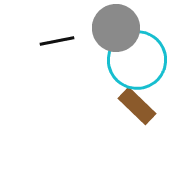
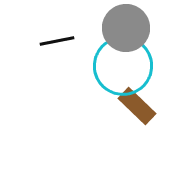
gray circle: moved 10 px right
cyan circle: moved 14 px left, 6 px down
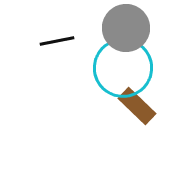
cyan circle: moved 2 px down
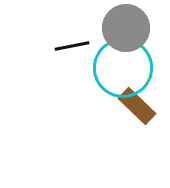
black line: moved 15 px right, 5 px down
